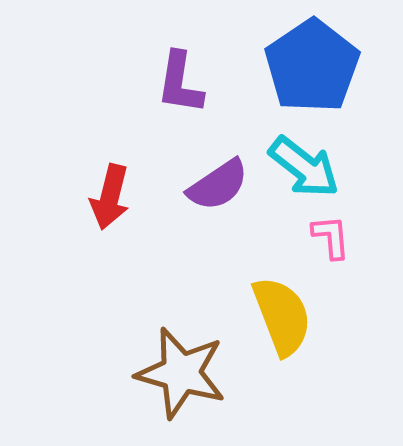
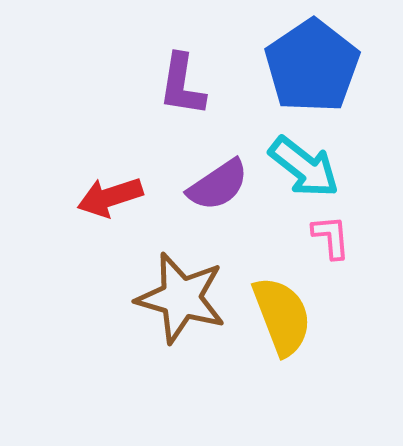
purple L-shape: moved 2 px right, 2 px down
red arrow: rotated 58 degrees clockwise
brown star: moved 75 px up
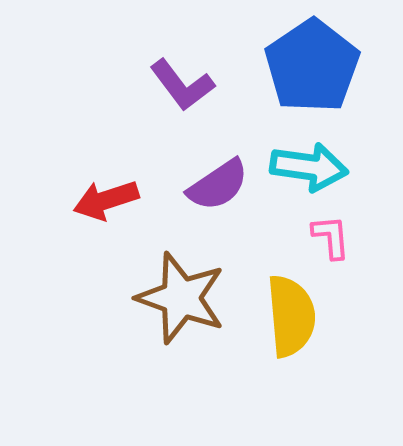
purple L-shape: rotated 46 degrees counterclockwise
cyan arrow: moved 5 px right; rotated 30 degrees counterclockwise
red arrow: moved 4 px left, 3 px down
brown star: rotated 4 degrees clockwise
yellow semicircle: moved 9 px right; rotated 16 degrees clockwise
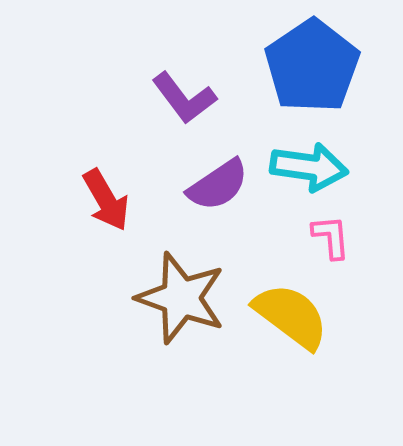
purple L-shape: moved 2 px right, 13 px down
red arrow: rotated 102 degrees counterclockwise
yellow semicircle: rotated 48 degrees counterclockwise
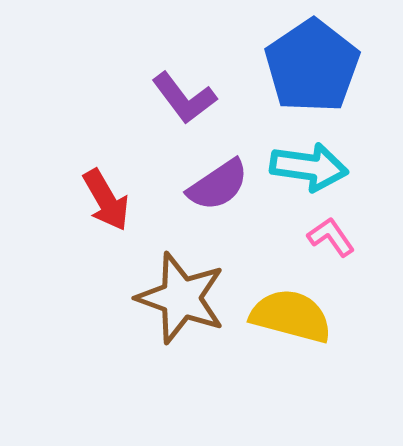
pink L-shape: rotated 30 degrees counterclockwise
yellow semicircle: rotated 22 degrees counterclockwise
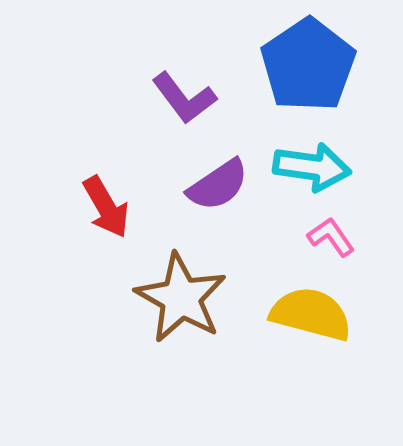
blue pentagon: moved 4 px left, 1 px up
cyan arrow: moved 3 px right
red arrow: moved 7 px down
brown star: rotated 10 degrees clockwise
yellow semicircle: moved 20 px right, 2 px up
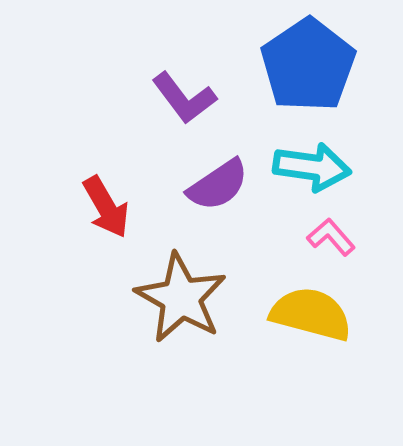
pink L-shape: rotated 6 degrees counterclockwise
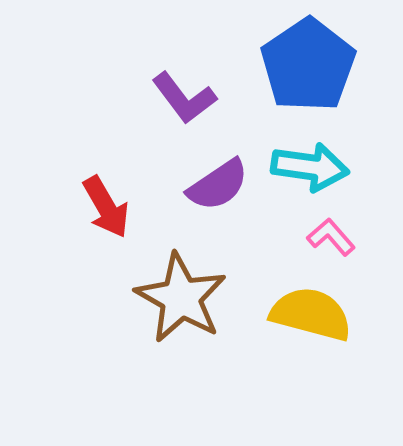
cyan arrow: moved 2 px left
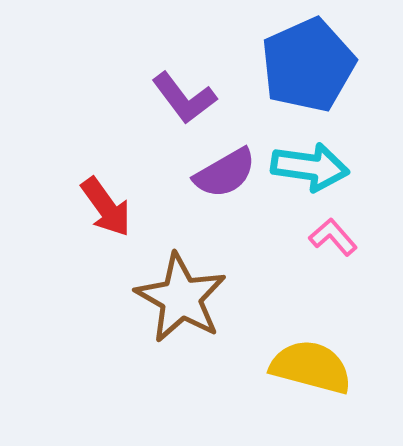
blue pentagon: rotated 10 degrees clockwise
purple semicircle: moved 7 px right, 12 px up; rotated 4 degrees clockwise
red arrow: rotated 6 degrees counterclockwise
pink L-shape: moved 2 px right
yellow semicircle: moved 53 px down
